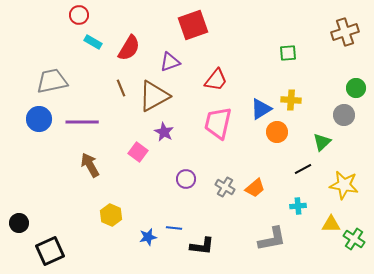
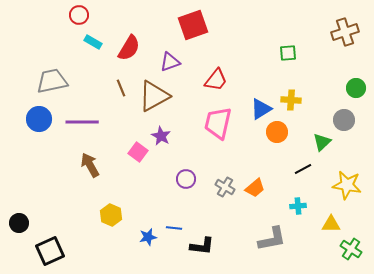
gray circle: moved 5 px down
purple star: moved 3 px left, 4 px down
yellow star: moved 3 px right
green cross: moved 3 px left, 10 px down
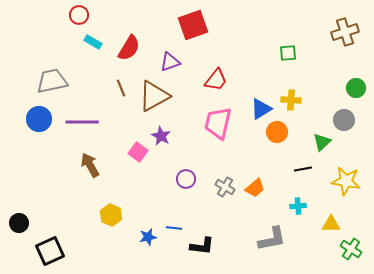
black line: rotated 18 degrees clockwise
yellow star: moved 1 px left, 4 px up
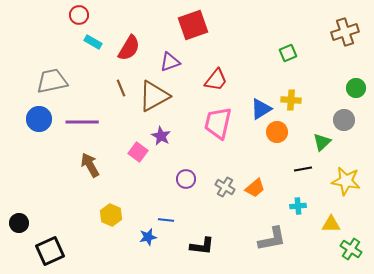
green square: rotated 18 degrees counterclockwise
blue line: moved 8 px left, 8 px up
